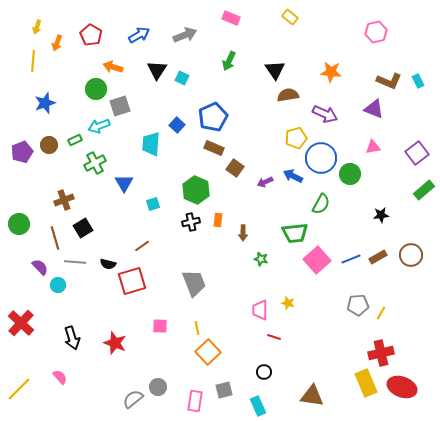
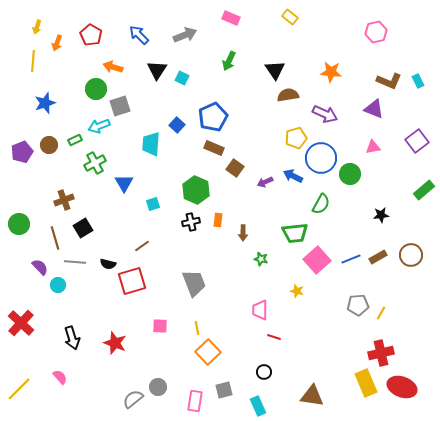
blue arrow at (139, 35): rotated 105 degrees counterclockwise
purple square at (417, 153): moved 12 px up
yellow star at (288, 303): moved 9 px right, 12 px up
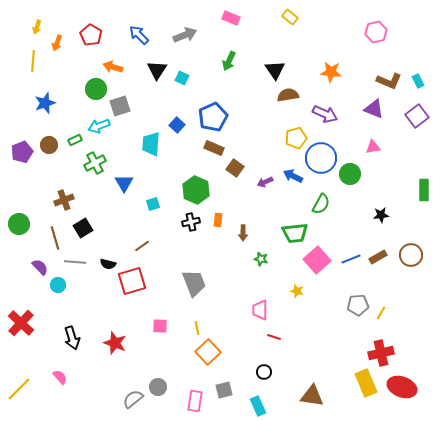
purple square at (417, 141): moved 25 px up
green rectangle at (424, 190): rotated 50 degrees counterclockwise
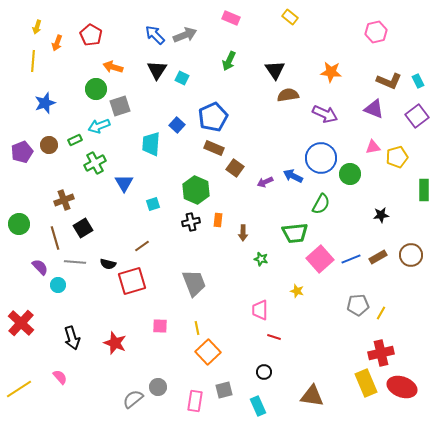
blue arrow at (139, 35): moved 16 px right
yellow pentagon at (296, 138): moved 101 px right, 19 px down
pink square at (317, 260): moved 3 px right, 1 px up
yellow line at (19, 389): rotated 12 degrees clockwise
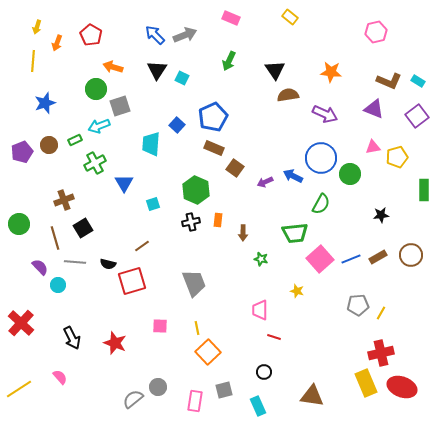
cyan rectangle at (418, 81): rotated 32 degrees counterclockwise
black arrow at (72, 338): rotated 10 degrees counterclockwise
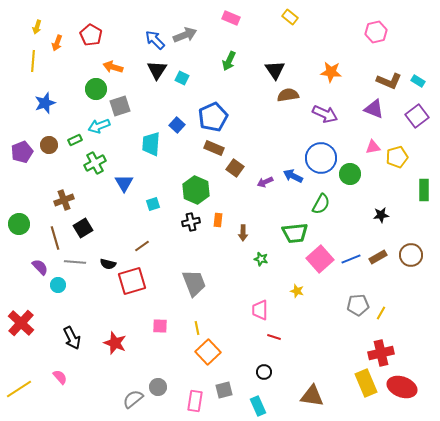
blue arrow at (155, 35): moved 5 px down
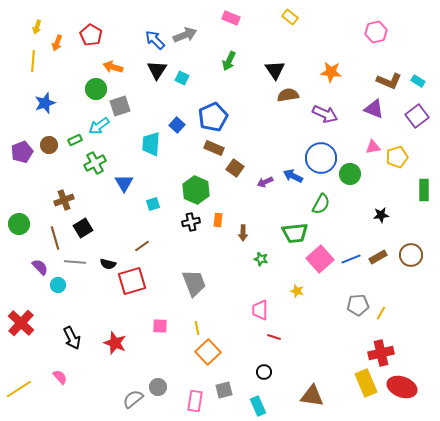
cyan arrow at (99, 126): rotated 15 degrees counterclockwise
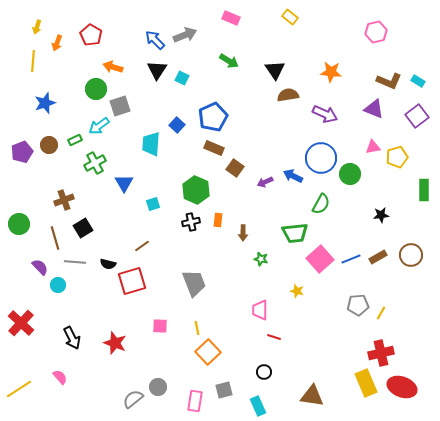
green arrow at (229, 61): rotated 84 degrees counterclockwise
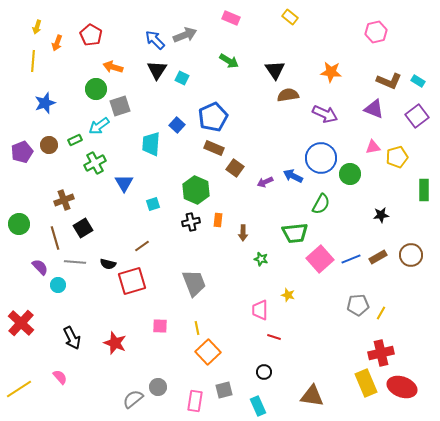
yellow star at (297, 291): moved 9 px left, 4 px down
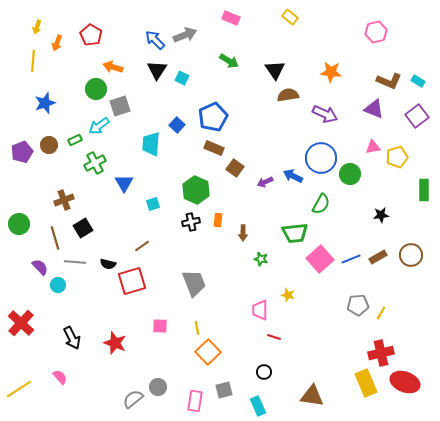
red ellipse at (402, 387): moved 3 px right, 5 px up
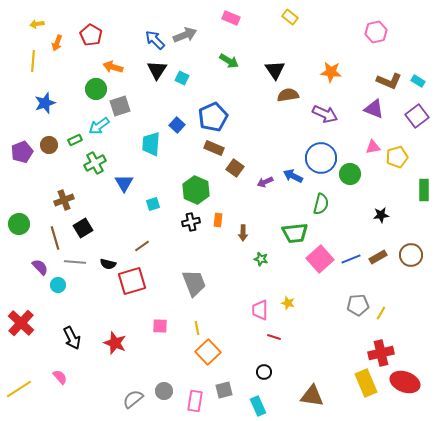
yellow arrow at (37, 27): moved 3 px up; rotated 64 degrees clockwise
green semicircle at (321, 204): rotated 15 degrees counterclockwise
yellow star at (288, 295): moved 8 px down
gray circle at (158, 387): moved 6 px right, 4 px down
